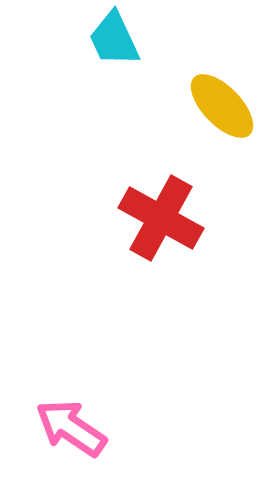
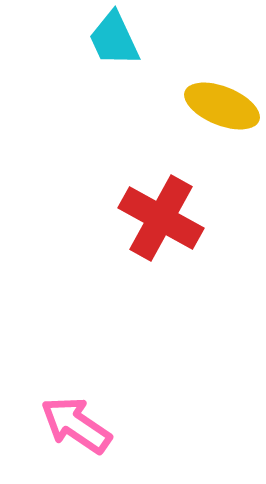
yellow ellipse: rotated 24 degrees counterclockwise
pink arrow: moved 5 px right, 3 px up
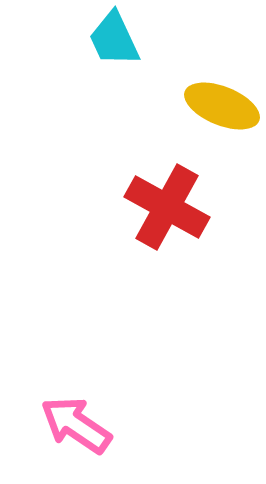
red cross: moved 6 px right, 11 px up
